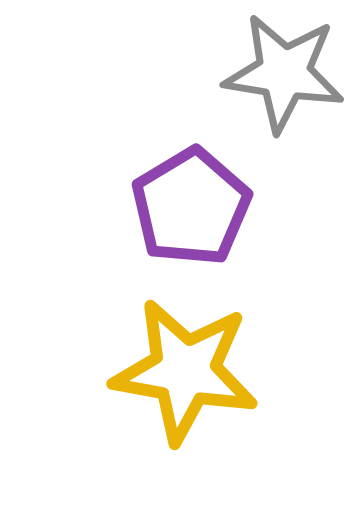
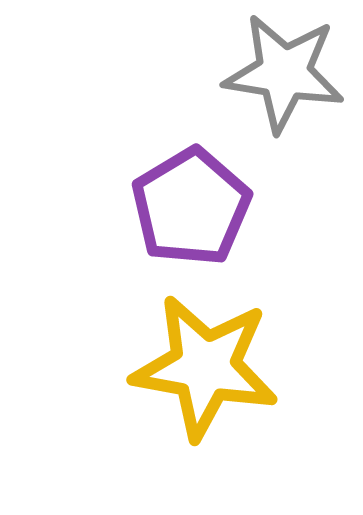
yellow star: moved 20 px right, 4 px up
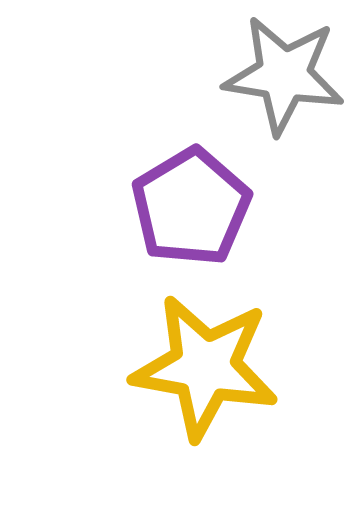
gray star: moved 2 px down
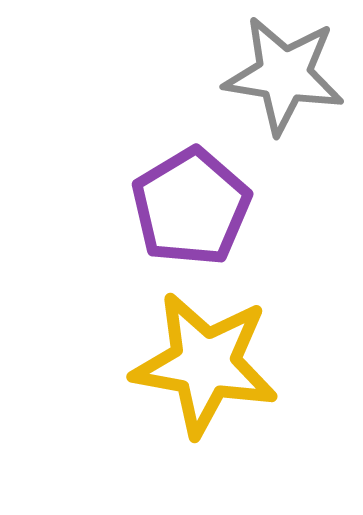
yellow star: moved 3 px up
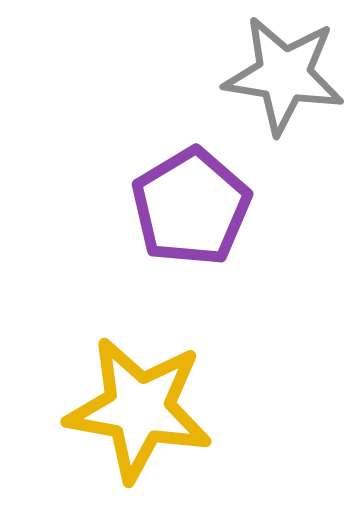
yellow star: moved 66 px left, 45 px down
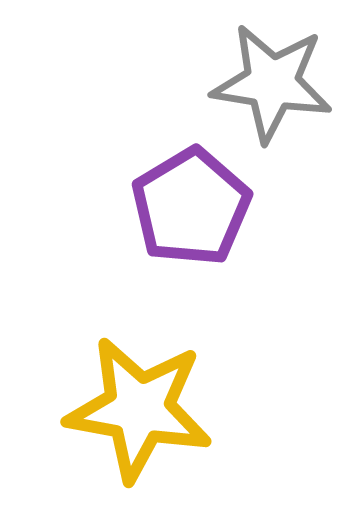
gray star: moved 12 px left, 8 px down
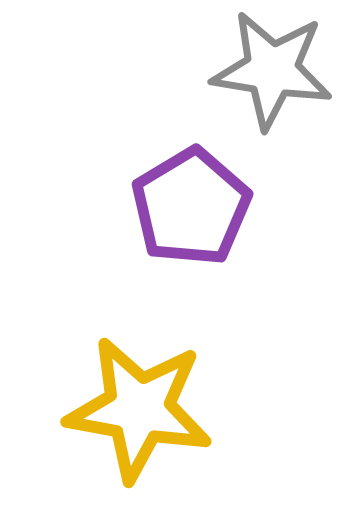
gray star: moved 13 px up
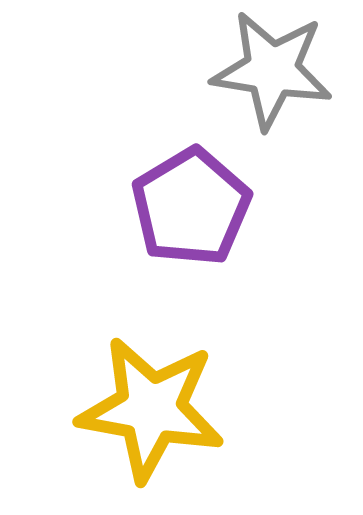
yellow star: moved 12 px right
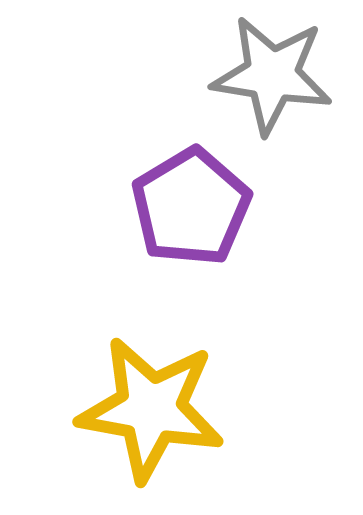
gray star: moved 5 px down
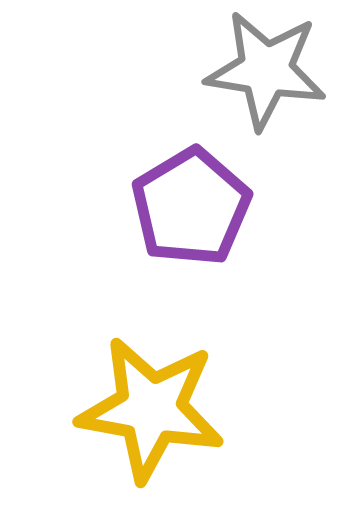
gray star: moved 6 px left, 5 px up
